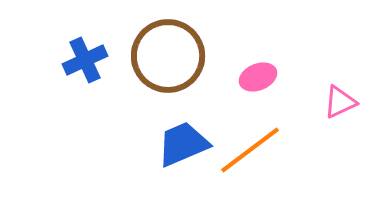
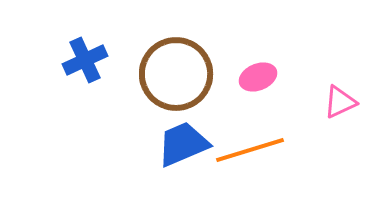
brown circle: moved 8 px right, 18 px down
orange line: rotated 20 degrees clockwise
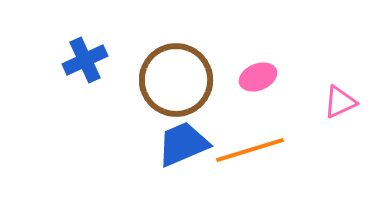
brown circle: moved 6 px down
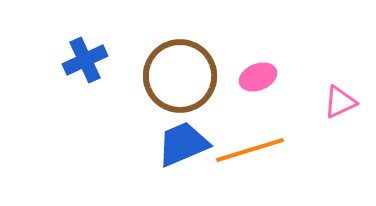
brown circle: moved 4 px right, 4 px up
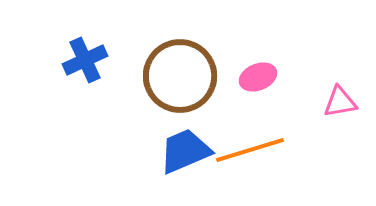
pink triangle: rotated 15 degrees clockwise
blue trapezoid: moved 2 px right, 7 px down
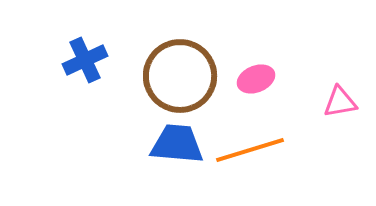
pink ellipse: moved 2 px left, 2 px down
blue trapezoid: moved 8 px left, 7 px up; rotated 28 degrees clockwise
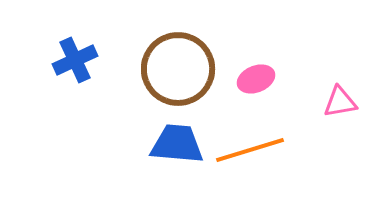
blue cross: moved 10 px left
brown circle: moved 2 px left, 7 px up
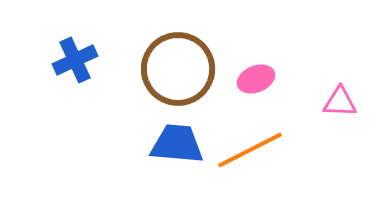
pink triangle: rotated 12 degrees clockwise
orange line: rotated 10 degrees counterclockwise
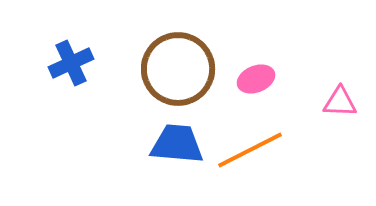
blue cross: moved 4 px left, 3 px down
